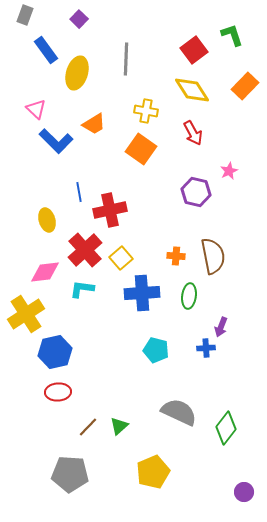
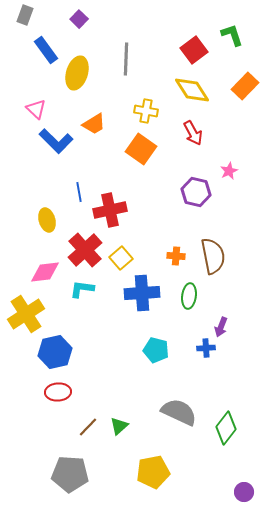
yellow pentagon at (153, 472): rotated 12 degrees clockwise
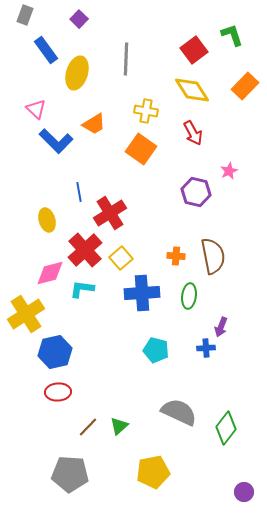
red cross at (110, 210): moved 3 px down; rotated 20 degrees counterclockwise
pink diamond at (45, 272): moved 5 px right, 1 px down; rotated 8 degrees counterclockwise
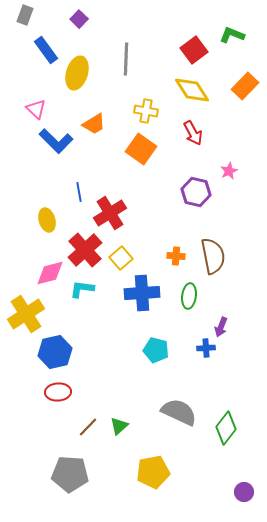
green L-shape at (232, 35): rotated 50 degrees counterclockwise
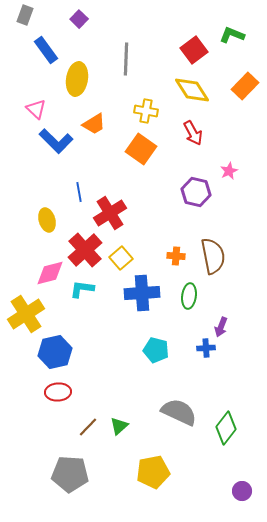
yellow ellipse at (77, 73): moved 6 px down; rotated 8 degrees counterclockwise
purple circle at (244, 492): moved 2 px left, 1 px up
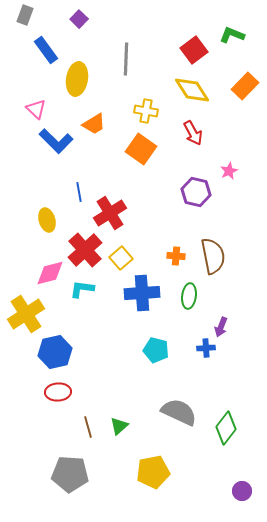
brown line at (88, 427): rotated 60 degrees counterclockwise
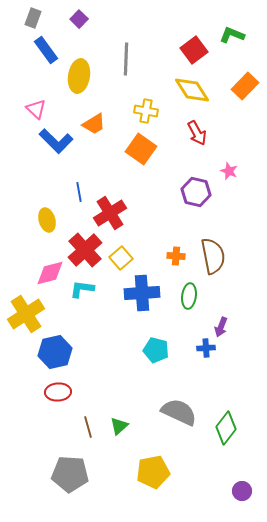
gray rectangle at (25, 15): moved 8 px right, 3 px down
yellow ellipse at (77, 79): moved 2 px right, 3 px up
red arrow at (193, 133): moved 4 px right
pink star at (229, 171): rotated 24 degrees counterclockwise
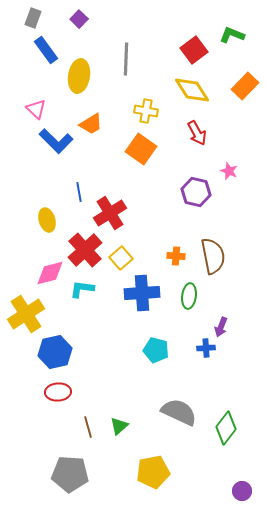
orange trapezoid at (94, 124): moved 3 px left
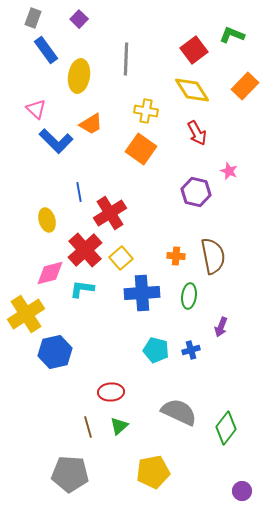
blue cross at (206, 348): moved 15 px left, 2 px down; rotated 12 degrees counterclockwise
red ellipse at (58, 392): moved 53 px right
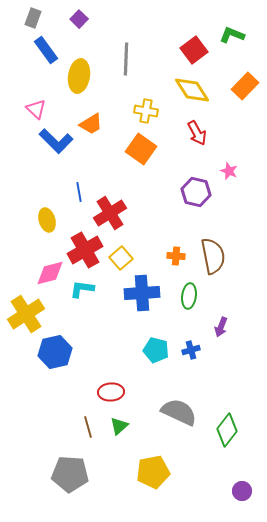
red cross at (85, 250): rotated 12 degrees clockwise
green diamond at (226, 428): moved 1 px right, 2 px down
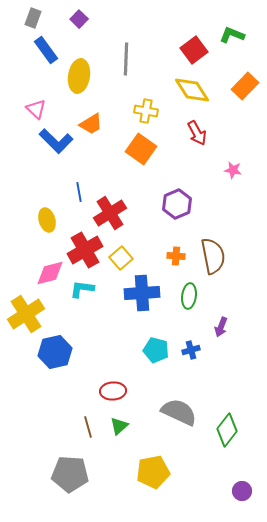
pink star at (229, 171): moved 4 px right, 1 px up; rotated 12 degrees counterclockwise
purple hexagon at (196, 192): moved 19 px left, 12 px down; rotated 24 degrees clockwise
red ellipse at (111, 392): moved 2 px right, 1 px up
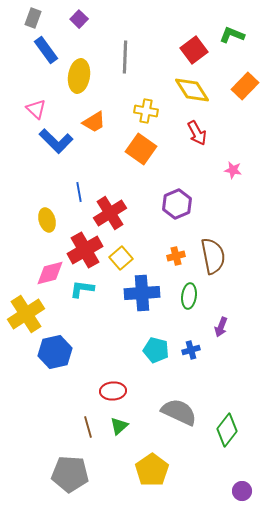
gray line at (126, 59): moved 1 px left, 2 px up
orange trapezoid at (91, 124): moved 3 px right, 2 px up
orange cross at (176, 256): rotated 18 degrees counterclockwise
yellow pentagon at (153, 472): moved 1 px left, 2 px up; rotated 24 degrees counterclockwise
